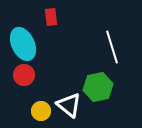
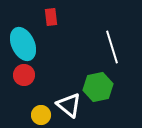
yellow circle: moved 4 px down
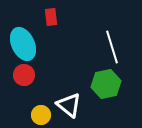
green hexagon: moved 8 px right, 3 px up
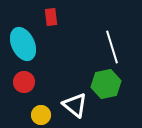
red circle: moved 7 px down
white triangle: moved 6 px right
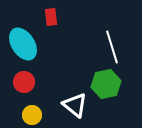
cyan ellipse: rotated 8 degrees counterclockwise
yellow circle: moved 9 px left
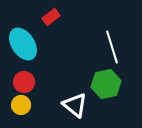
red rectangle: rotated 60 degrees clockwise
yellow circle: moved 11 px left, 10 px up
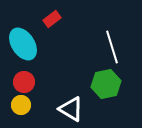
red rectangle: moved 1 px right, 2 px down
white triangle: moved 4 px left, 4 px down; rotated 8 degrees counterclockwise
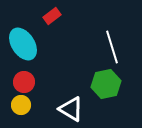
red rectangle: moved 3 px up
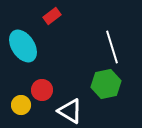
cyan ellipse: moved 2 px down
red circle: moved 18 px right, 8 px down
white triangle: moved 1 px left, 2 px down
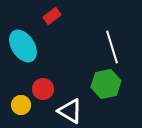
red circle: moved 1 px right, 1 px up
